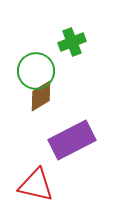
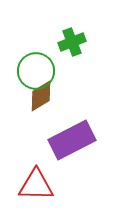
red triangle: rotated 12 degrees counterclockwise
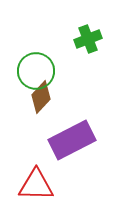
green cross: moved 16 px right, 3 px up
brown diamond: moved 1 px down; rotated 16 degrees counterclockwise
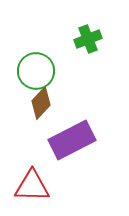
brown diamond: moved 6 px down
red triangle: moved 4 px left, 1 px down
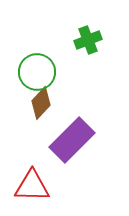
green cross: moved 1 px down
green circle: moved 1 px right, 1 px down
purple rectangle: rotated 18 degrees counterclockwise
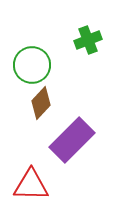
green circle: moved 5 px left, 7 px up
red triangle: moved 1 px left, 1 px up
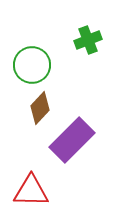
brown diamond: moved 1 px left, 5 px down
red triangle: moved 6 px down
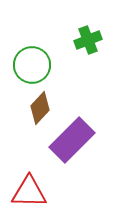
red triangle: moved 2 px left, 1 px down
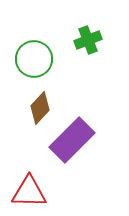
green circle: moved 2 px right, 6 px up
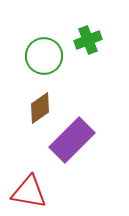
green circle: moved 10 px right, 3 px up
brown diamond: rotated 12 degrees clockwise
red triangle: rotated 9 degrees clockwise
